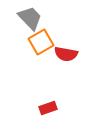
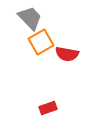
red semicircle: moved 1 px right
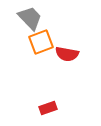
orange square: rotated 10 degrees clockwise
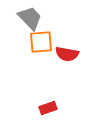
orange square: rotated 15 degrees clockwise
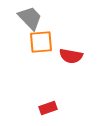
red semicircle: moved 4 px right, 2 px down
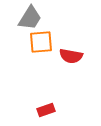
gray trapezoid: rotated 76 degrees clockwise
red rectangle: moved 2 px left, 2 px down
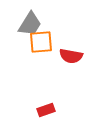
gray trapezoid: moved 6 px down
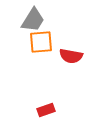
gray trapezoid: moved 3 px right, 4 px up
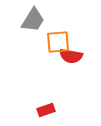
orange square: moved 17 px right
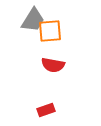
orange square: moved 8 px left, 11 px up
red semicircle: moved 18 px left, 9 px down
